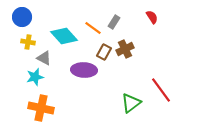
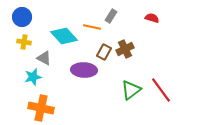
red semicircle: moved 1 px down; rotated 40 degrees counterclockwise
gray rectangle: moved 3 px left, 6 px up
orange line: moved 1 px left, 1 px up; rotated 24 degrees counterclockwise
yellow cross: moved 4 px left
cyan star: moved 2 px left
green triangle: moved 13 px up
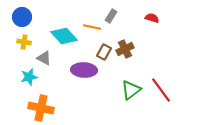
cyan star: moved 4 px left
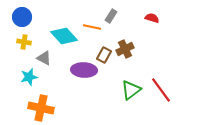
brown rectangle: moved 3 px down
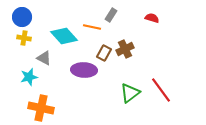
gray rectangle: moved 1 px up
yellow cross: moved 4 px up
brown rectangle: moved 2 px up
green triangle: moved 1 px left, 3 px down
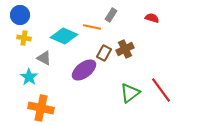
blue circle: moved 2 px left, 2 px up
cyan diamond: rotated 24 degrees counterclockwise
purple ellipse: rotated 40 degrees counterclockwise
cyan star: rotated 24 degrees counterclockwise
